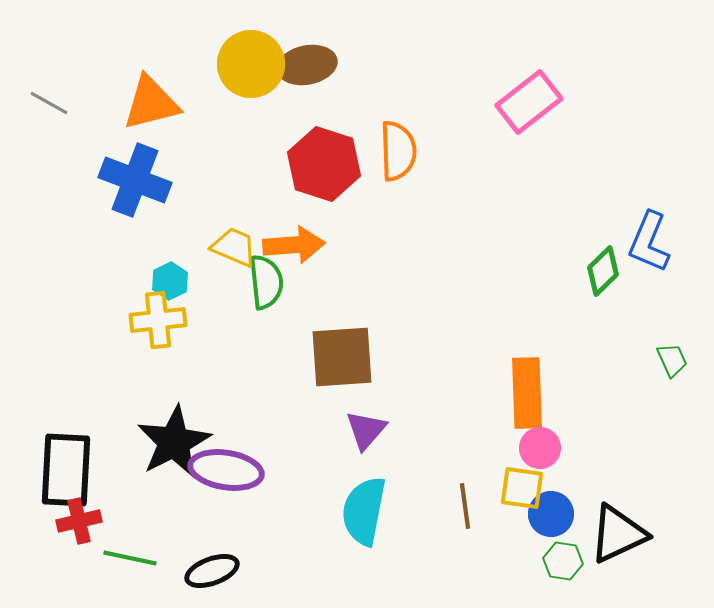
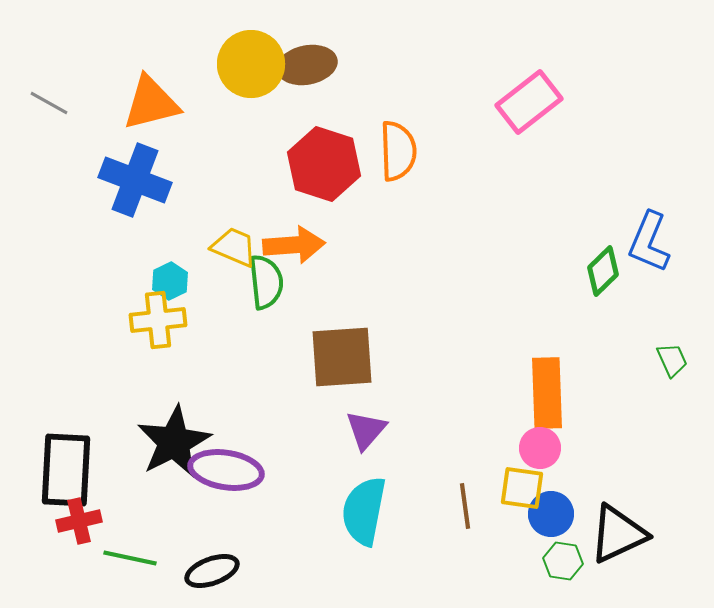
orange rectangle: moved 20 px right
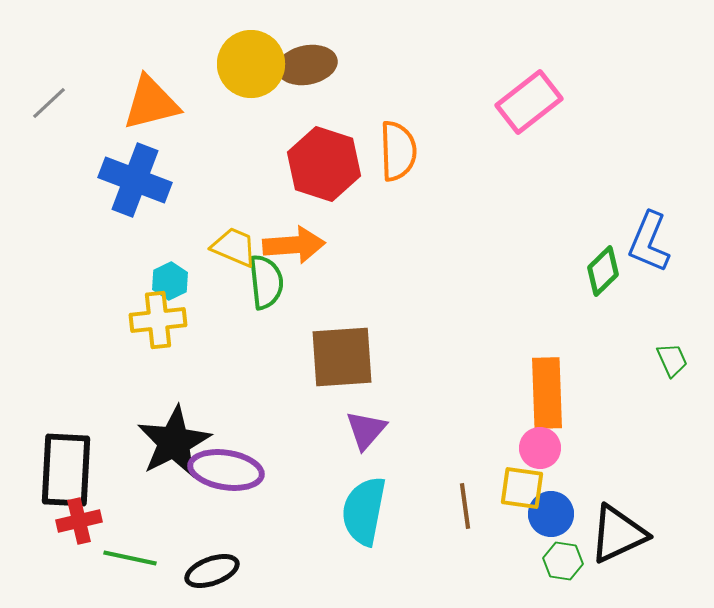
gray line: rotated 72 degrees counterclockwise
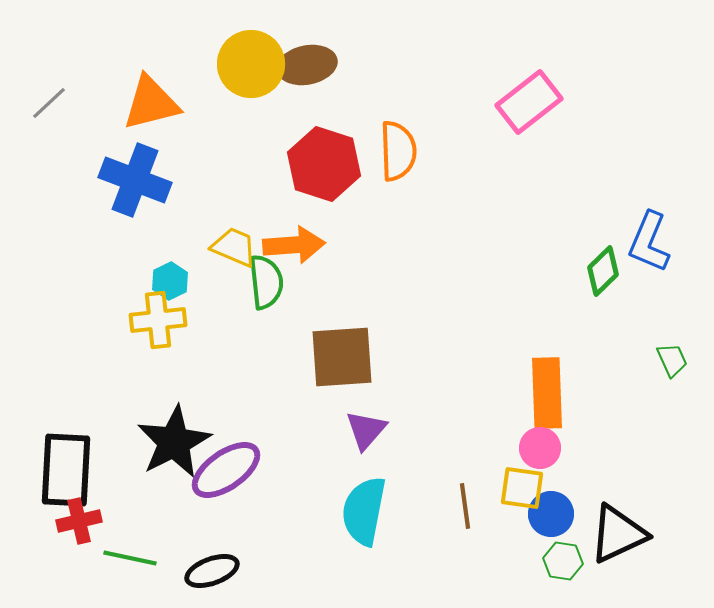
purple ellipse: rotated 44 degrees counterclockwise
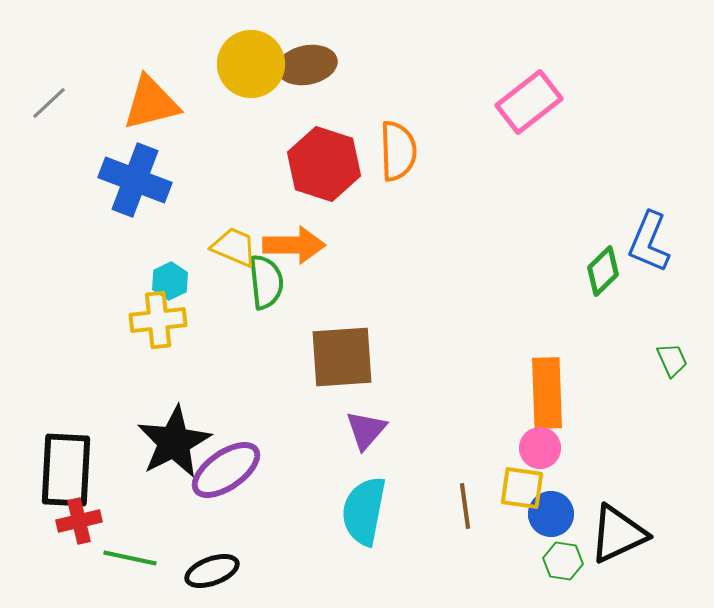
orange arrow: rotated 4 degrees clockwise
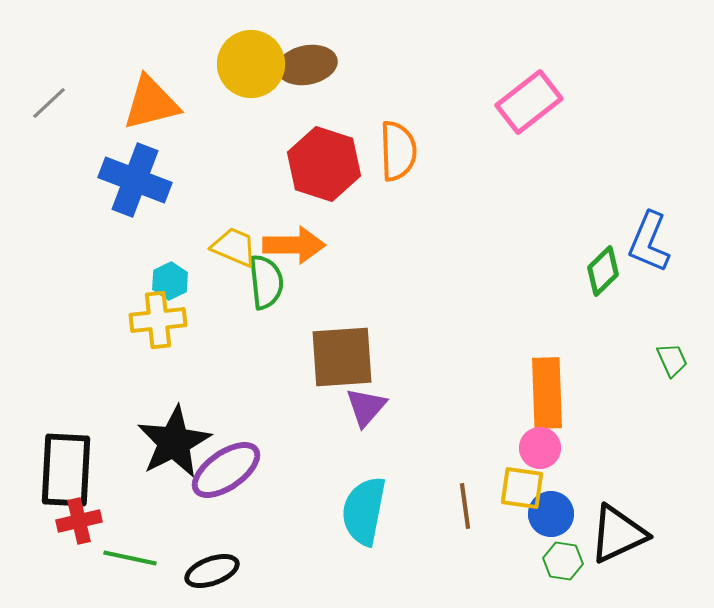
purple triangle: moved 23 px up
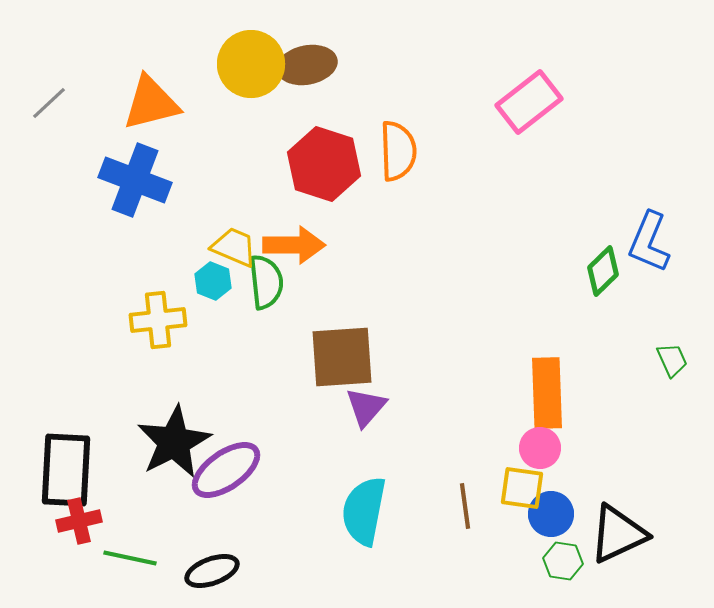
cyan hexagon: moved 43 px right; rotated 12 degrees counterclockwise
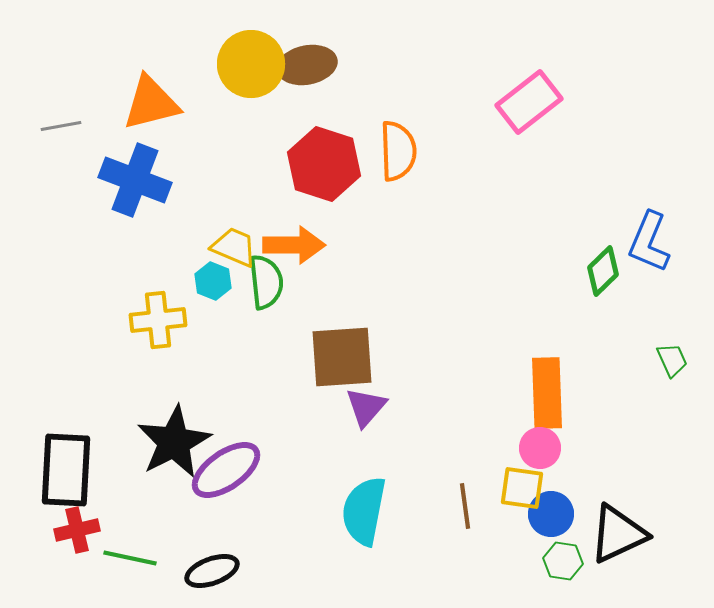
gray line: moved 12 px right, 23 px down; rotated 33 degrees clockwise
red cross: moved 2 px left, 9 px down
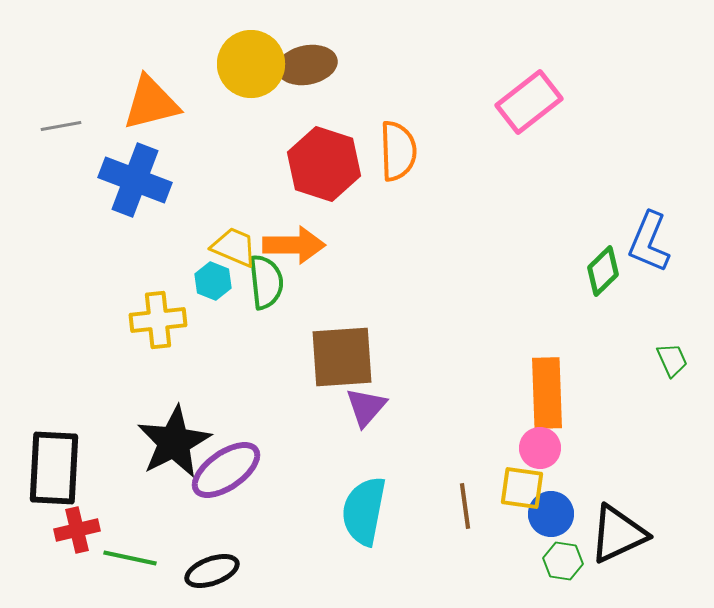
black rectangle: moved 12 px left, 2 px up
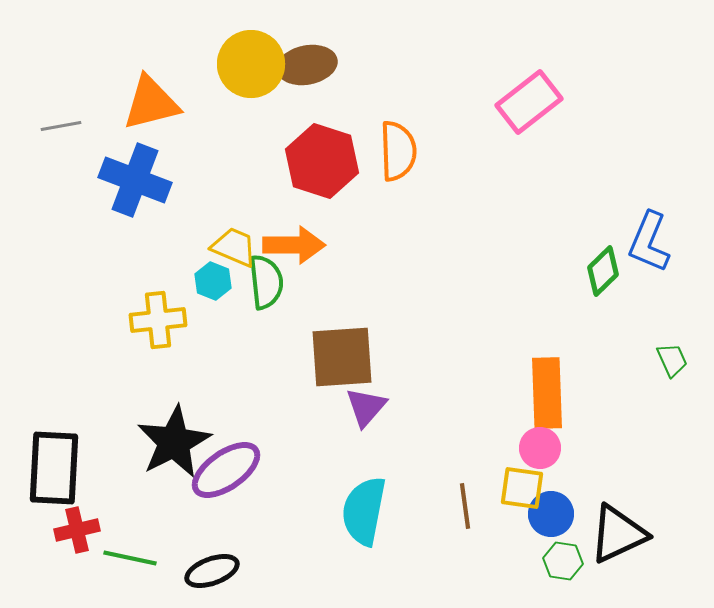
red hexagon: moved 2 px left, 3 px up
